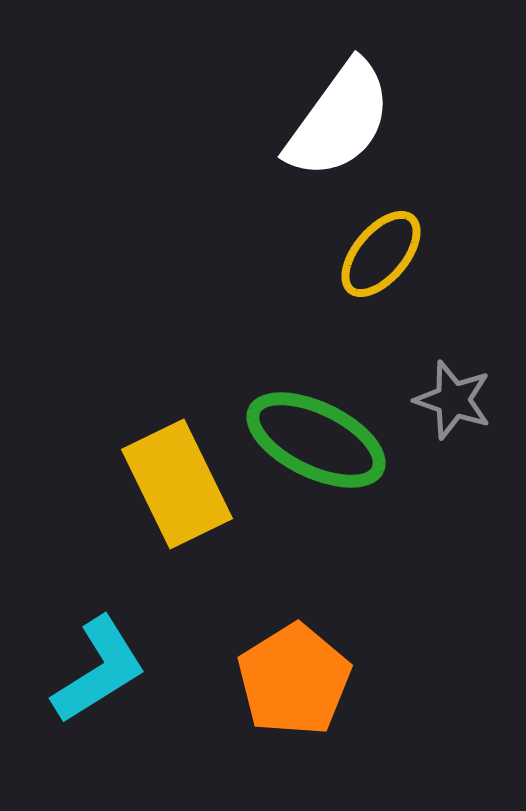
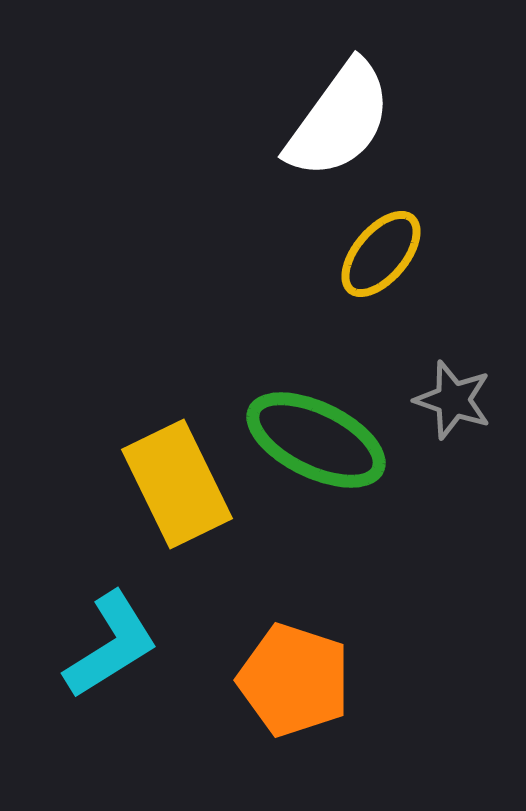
cyan L-shape: moved 12 px right, 25 px up
orange pentagon: rotated 22 degrees counterclockwise
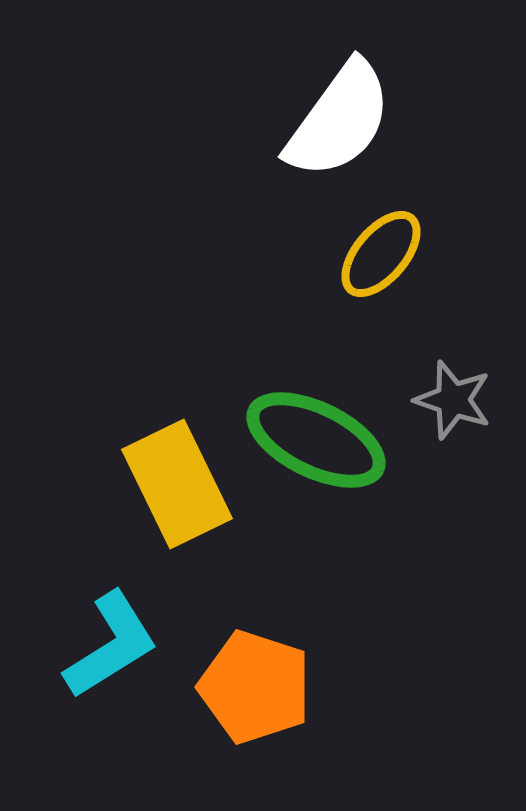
orange pentagon: moved 39 px left, 7 px down
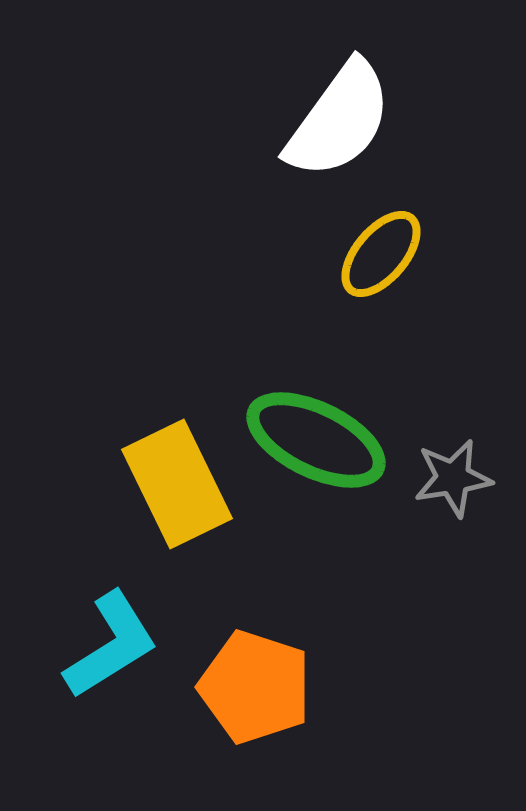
gray star: moved 78 px down; rotated 28 degrees counterclockwise
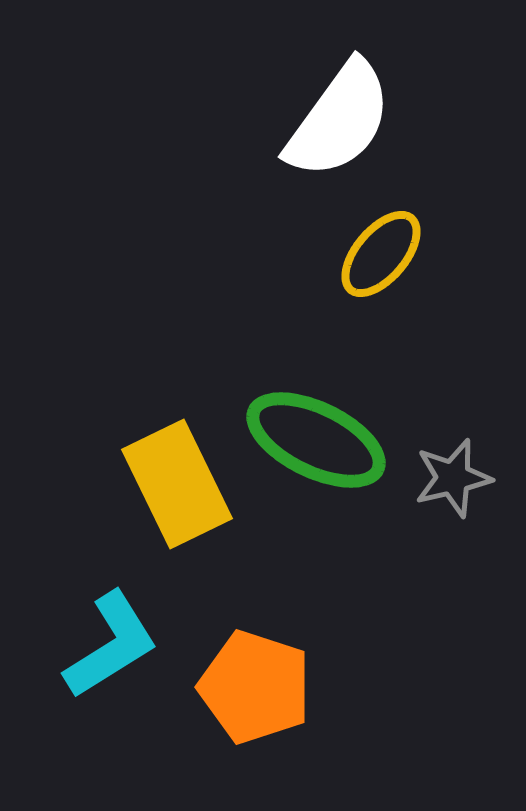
gray star: rotated 4 degrees counterclockwise
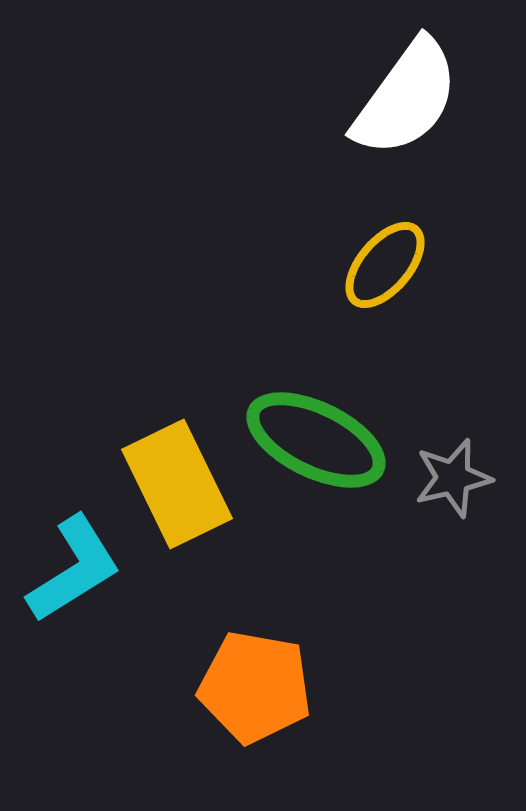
white semicircle: moved 67 px right, 22 px up
yellow ellipse: moved 4 px right, 11 px down
cyan L-shape: moved 37 px left, 76 px up
orange pentagon: rotated 8 degrees counterclockwise
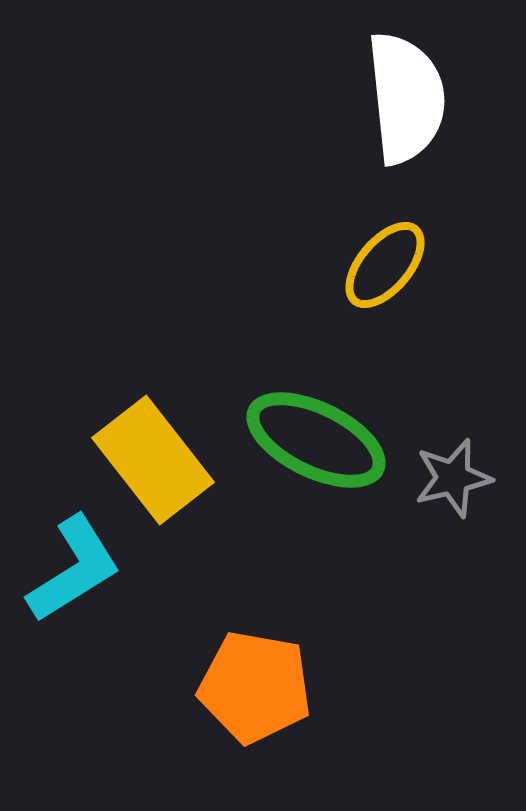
white semicircle: rotated 42 degrees counterclockwise
yellow rectangle: moved 24 px left, 24 px up; rotated 12 degrees counterclockwise
